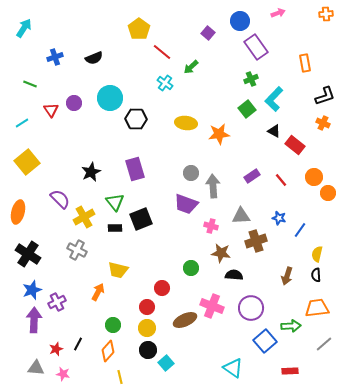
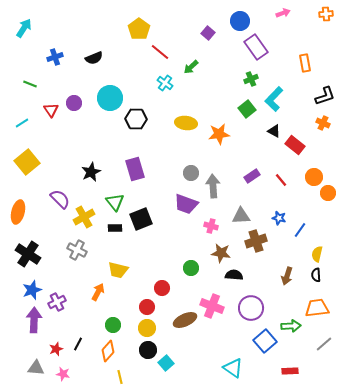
pink arrow at (278, 13): moved 5 px right
red line at (162, 52): moved 2 px left
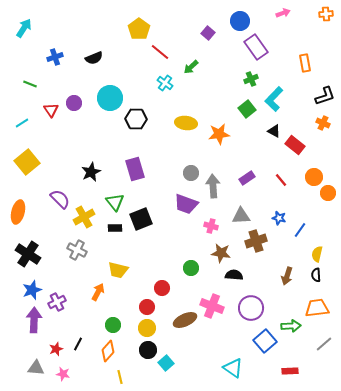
purple rectangle at (252, 176): moved 5 px left, 2 px down
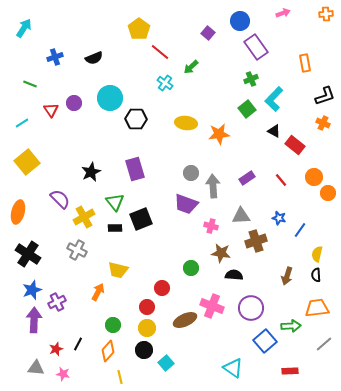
black circle at (148, 350): moved 4 px left
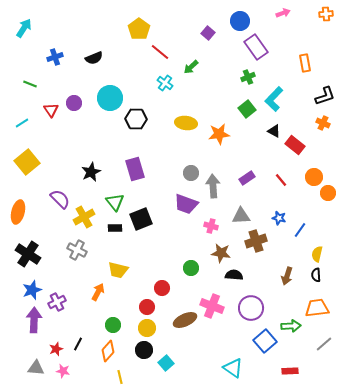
green cross at (251, 79): moved 3 px left, 2 px up
pink star at (63, 374): moved 3 px up
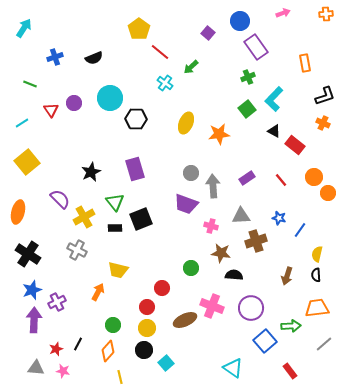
yellow ellipse at (186, 123): rotated 75 degrees counterclockwise
red rectangle at (290, 371): rotated 56 degrees clockwise
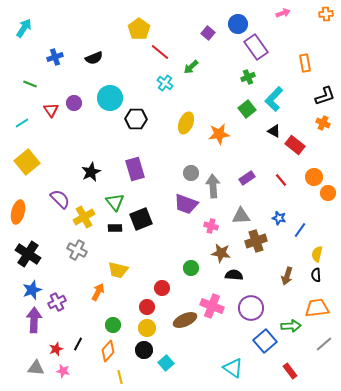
blue circle at (240, 21): moved 2 px left, 3 px down
